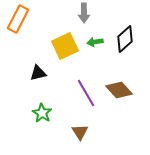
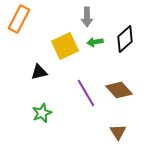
gray arrow: moved 3 px right, 4 px down
orange rectangle: moved 1 px right
black triangle: moved 1 px right, 1 px up
green star: rotated 18 degrees clockwise
brown triangle: moved 38 px right
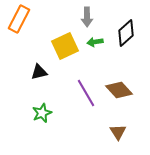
black diamond: moved 1 px right, 6 px up
